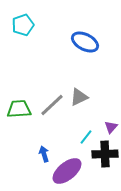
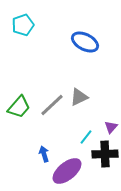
green trapezoid: moved 2 px up; rotated 135 degrees clockwise
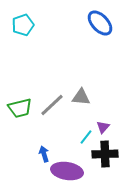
blue ellipse: moved 15 px right, 19 px up; rotated 20 degrees clockwise
gray triangle: moved 2 px right; rotated 30 degrees clockwise
green trapezoid: moved 1 px right, 1 px down; rotated 35 degrees clockwise
purple triangle: moved 8 px left
purple ellipse: rotated 48 degrees clockwise
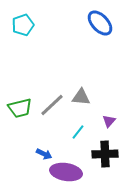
purple triangle: moved 6 px right, 6 px up
cyan line: moved 8 px left, 5 px up
blue arrow: rotated 133 degrees clockwise
purple ellipse: moved 1 px left, 1 px down
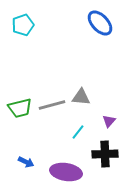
gray line: rotated 28 degrees clockwise
blue arrow: moved 18 px left, 8 px down
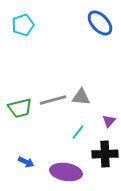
gray line: moved 1 px right, 5 px up
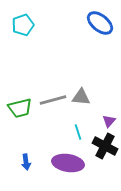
blue ellipse: rotated 8 degrees counterclockwise
cyan line: rotated 56 degrees counterclockwise
black cross: moved 8 px up; rotated 30 degrees clockwise
blue arrow: rotated 56 degrees clockwise
purple ellipse: moved 2 px right, 9 px up
